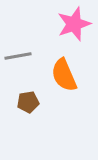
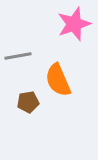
orange semicircle: moved 6 px left, 5 px down
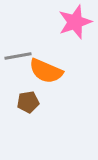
pink star: moved 1 px right, 2 px up
orange semicircle: moved 12 px left, 9 px up; rotated 44 degrees counterclockwise
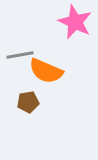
pink star: rotated 28 degrees counterclockwise
gray line: moved 2 px right, 1 px up
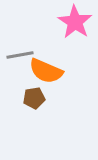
pink star: rotated 8 degrees clockwise
brown pentagon: moved 6 px right, 4 px up
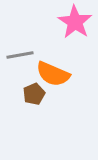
orange semicircle: moved 7 px right, 3 px down
brown pentagon: moved 4 px up; rotated 15 degrees counterclockwise
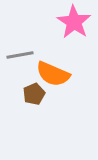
pink star: moved 1 px left
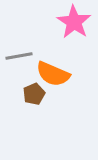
gray line: moved 1 px left, 1 px down
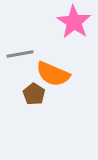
gray line: moved 1 px right, 2 px up
brown pentagon: rotated 15 degrees counterclockwise
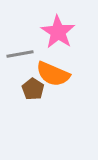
pink star: moved 16 px left, 10 px down
brown pentagon: moved 1 px left, 5 px up
